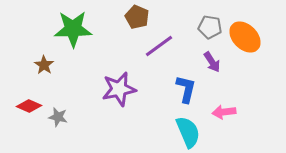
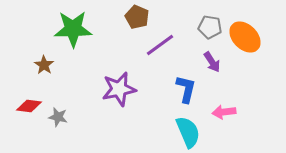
purple line: moved 1 px right, 1 px up
red diamond: rotated 15 degrees counterclockwise
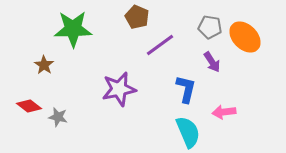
red diamond: rotated 30 degrees clockwise
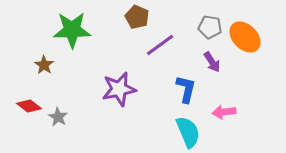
green star: moved 1 px left, 1 px down
gray star: rotated 18 degrees clockwise
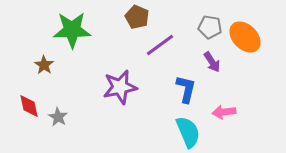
purple star: moved 1 px right, 2 px up
red diamond: rotated 40 degrees clockwise
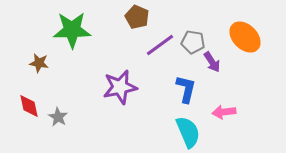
gray pentagon: moved 17 px left, 15 px down
brown star: moved 5 px left, 2 px up; rotated 24 degrees counterclockwise
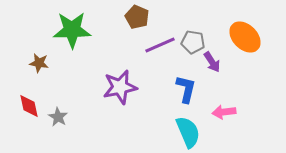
purple line: rotated 12 degrees clockwise
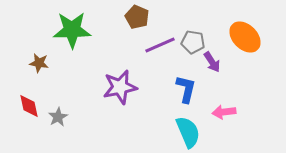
gray star: rotated 12 degrees clockwise
